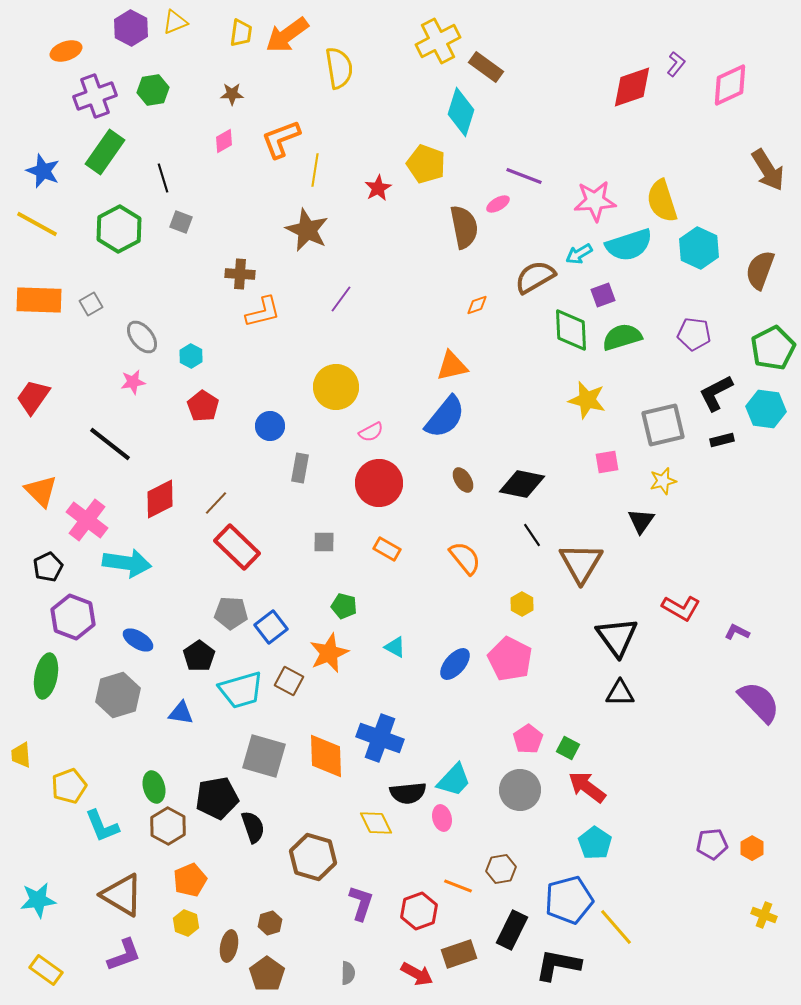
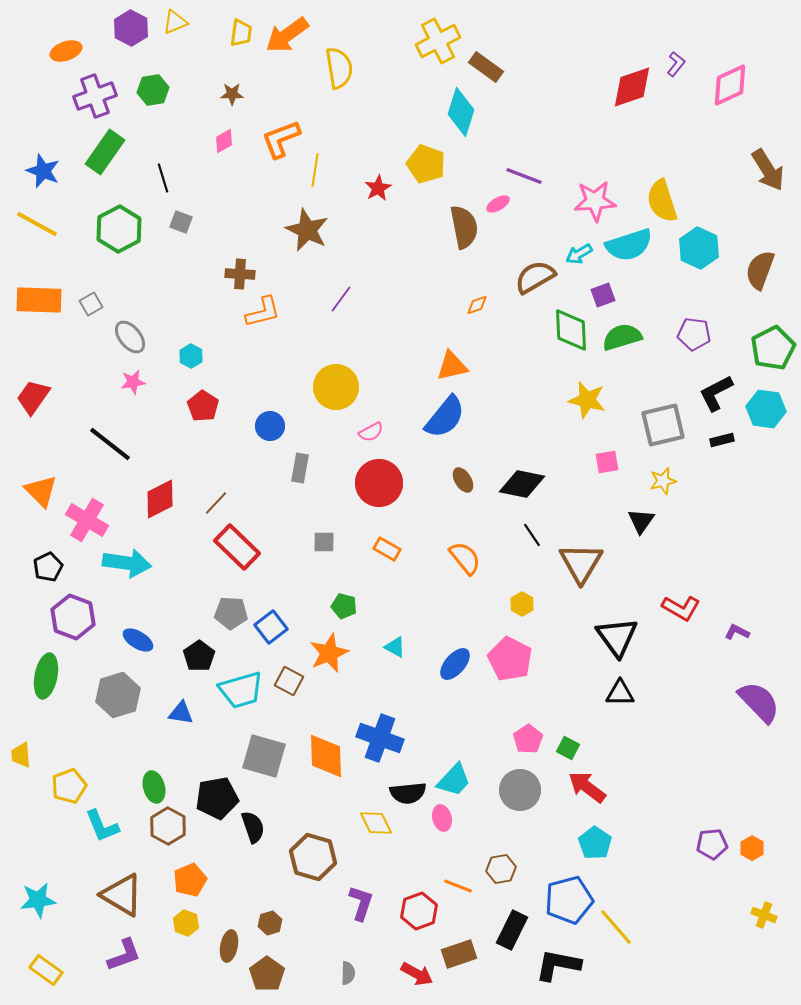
gray ellipse at (142, 337): moved 12 px left
pink cross at (87, 520): rotated 6 degrees counterclockwise
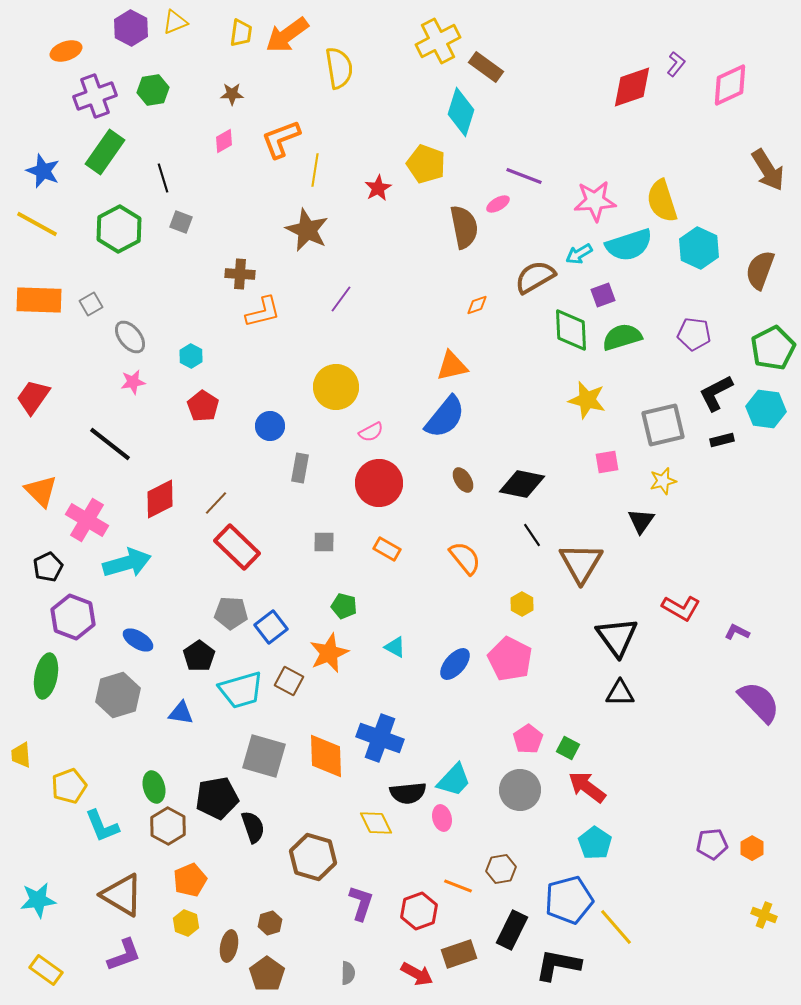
cyan arrow at (127, 563): rotated 24 degrees counterclockwise
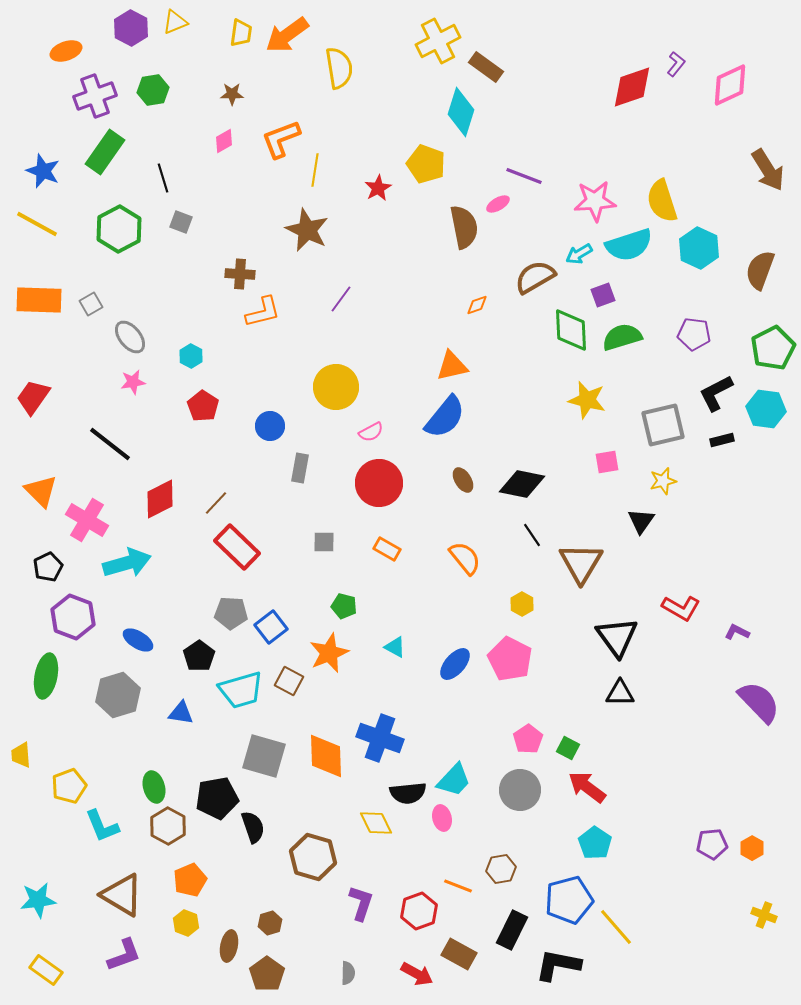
brown rectangle at (459, 954): rotated 48 degrees clockwise
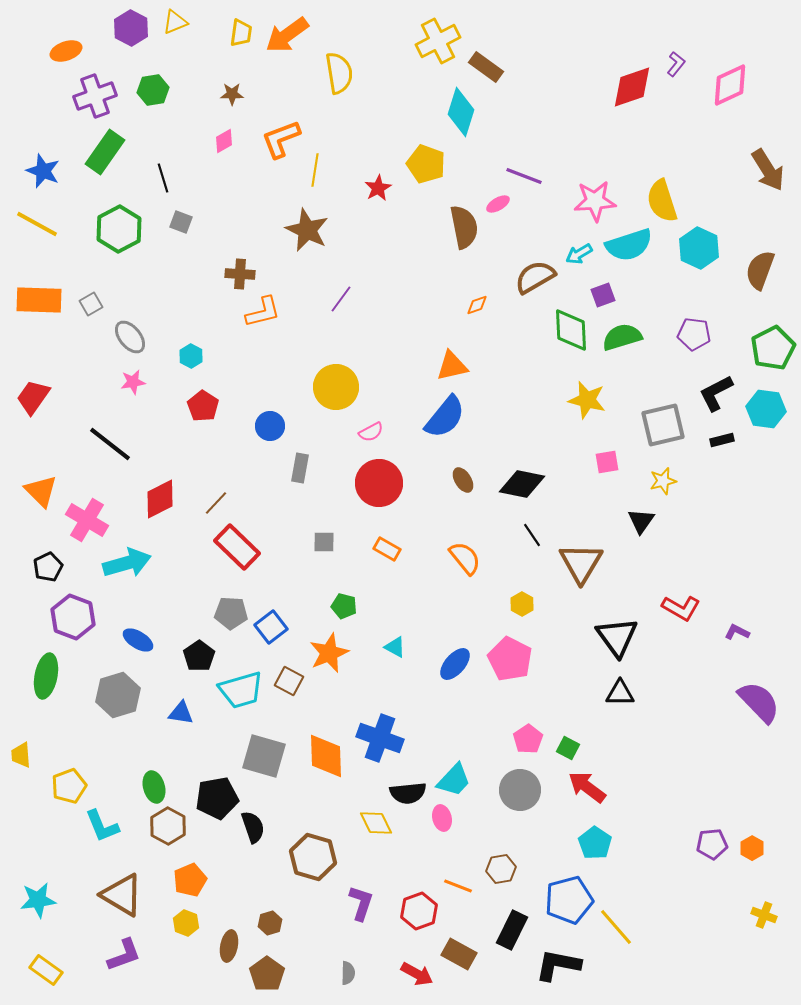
yellow semicircle at (339, 68): moved 5 px down
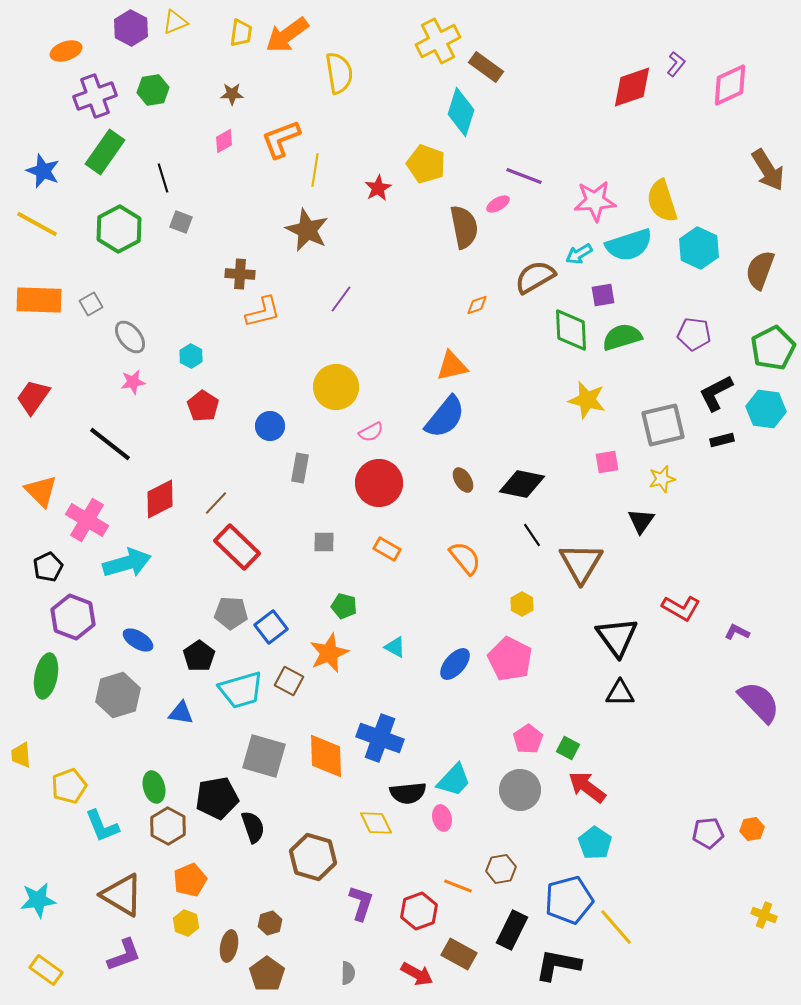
purple square at (603, 295): rotated 10 degrees clockwise
yellow star at (663, 481): moved 1 px left, 2 px up
purple pentagon at (712, 844): moved 4 px left, 11 px up
orange hexagon at (752, 848): moved 19 px up; rotated 20 degrees clockwise
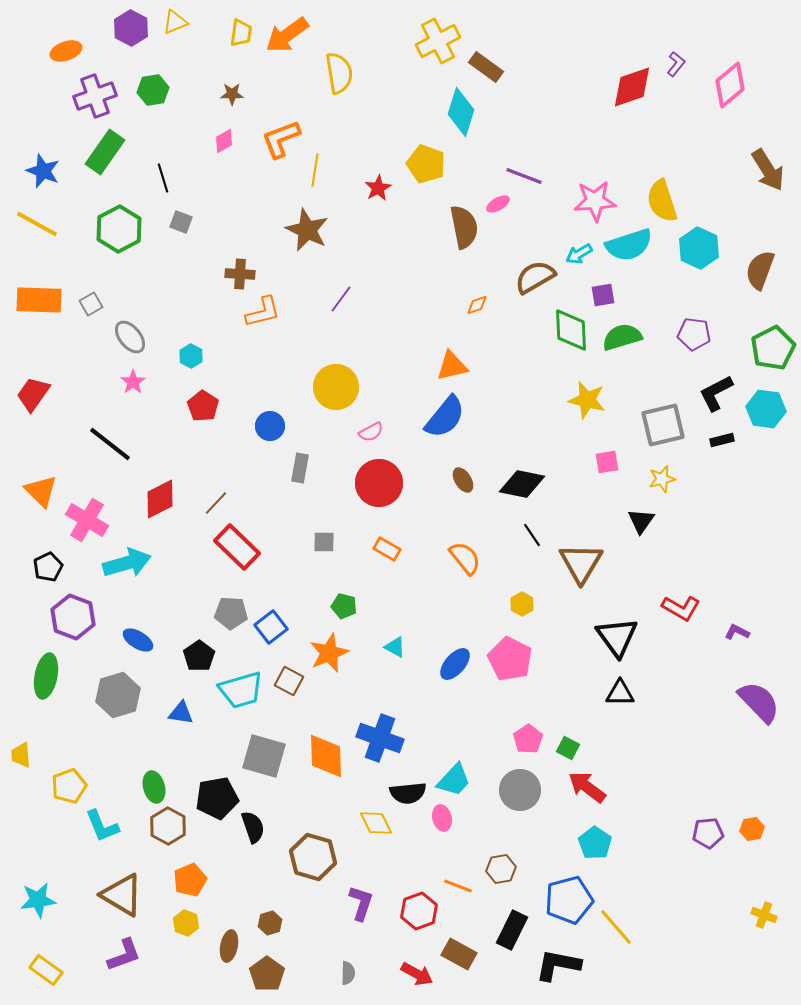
pink diamond at (730, 85): rotated 15 degrees counterclockwise
pink star at (133, 382): rotated 25 degrees counterclockwise
red trapezoid at (33, 397): moved 3 px up
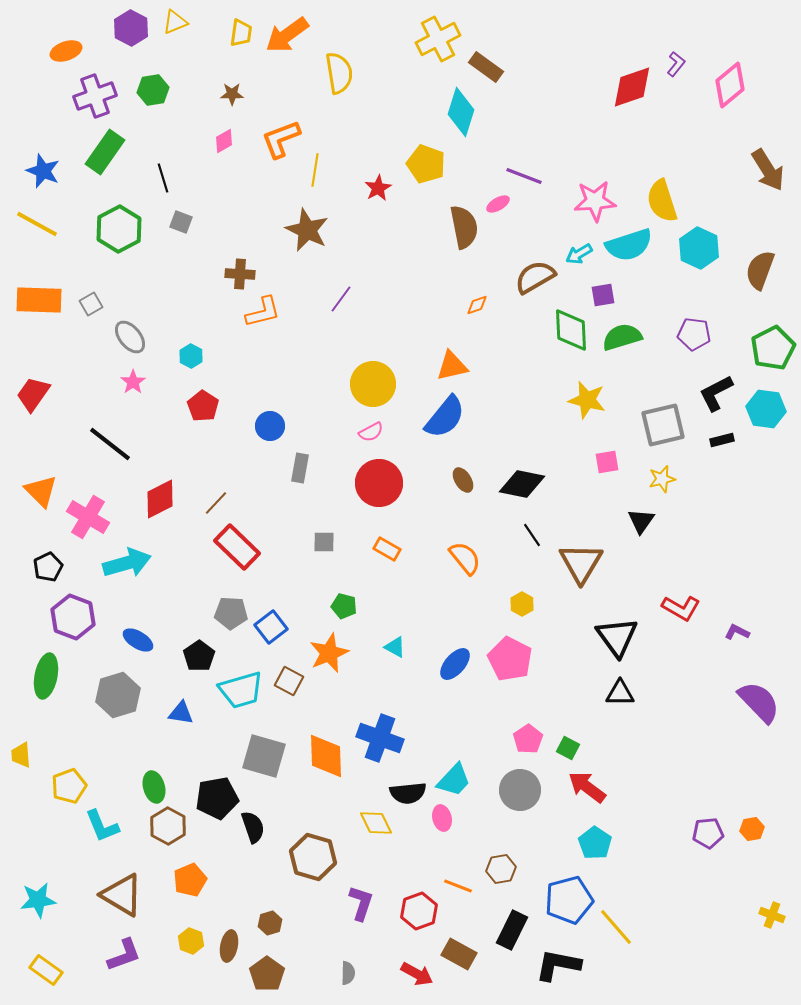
yellow cross at (438, 41): moved 2 px up
yellow circle at (336, 387): moved 37 px right, 3 px up
pink cross at (87, 520): moved 1 px right, 3 px up
yellow cross at (764, 915): moved 8 px right
yellow hexagon at (186, 923): moved 5 px right, 18 px down
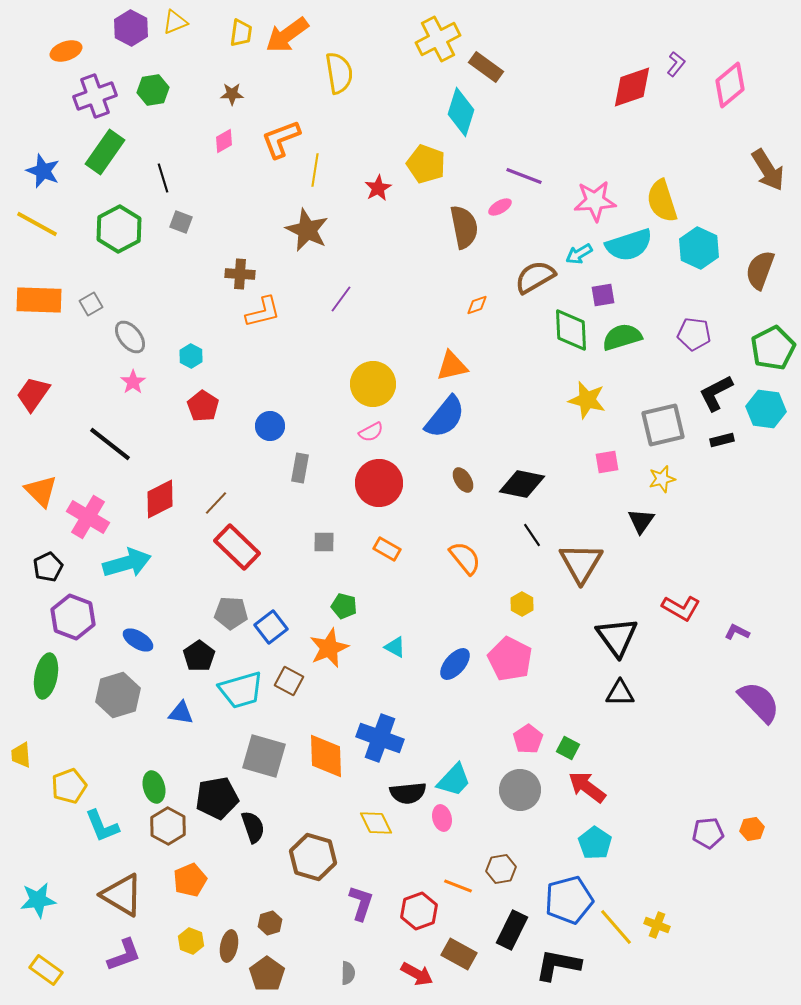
pink ellipse at (498, 204): moved 2 px right, 3 px down
orange star at (329, 653): moved 5 px up
yellow cross at (772, 915): moved 115 px left, 10 px down
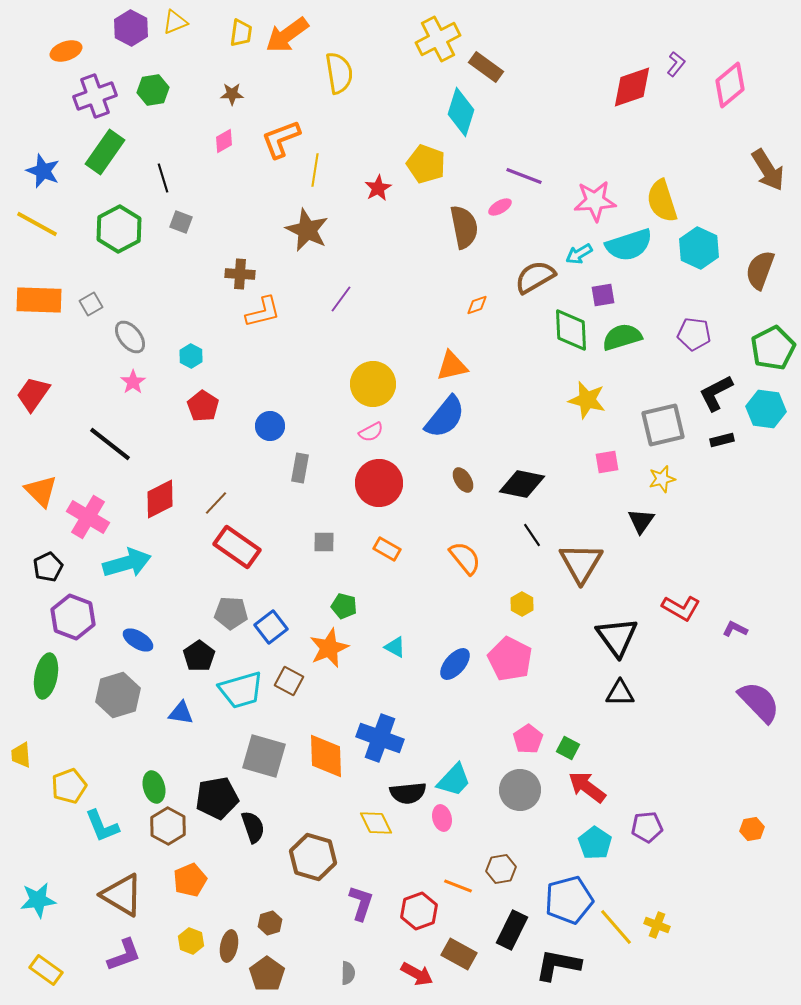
red rectangle at (237, 547): rotated 9 degrees counterclockwise
purple L-shape at (737, 632): moved 2 px left, 3 px up
purple pentagon at (708, 833): moved 61 px left, 6 px up
